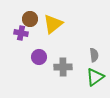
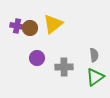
brown circle: moved 9 px down
purple cross: moved 4 px left, 7 px up
purple circle: moved 2 px left, 1 px down
gray cross: moved 1 px right
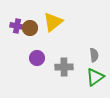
yellow triangle: moved 2 px up
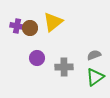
gray semicircle: rotated 104 degrees counterclockwise
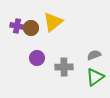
brown circle: moved 1 px right
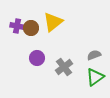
gray cross: rotated 36 degrees counterclockwise
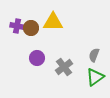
yellow triangle: rotated 40 degrees clockwise
gray semicircle: rotated 48 degrees counterclockwise
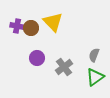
yellow triangle: rotated 45 degrees clockwise
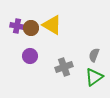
yellow triangle: moved 1 px left, 3 px down; rotated 15 degrees counterclockwise
purple circle: moved 7 px left, 2 px up
gray cross: rotated 18 degrees clockwise
green triangle: moved 1 px left
